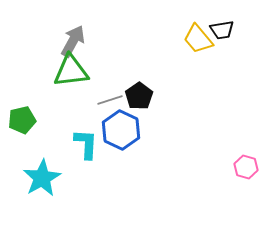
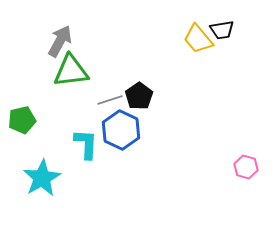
gray arrow: moved 13 px left
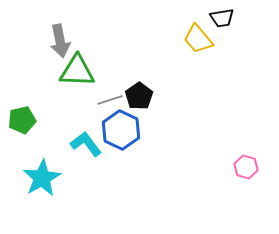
black trapezoid: moved 12 px up
gray arrow: rotated 140 degrees clockwise
green triangle: moved 6 px right; rotated 9 degrees clockwise
cyan L-shape: rotated 40 degrees counterclockwise
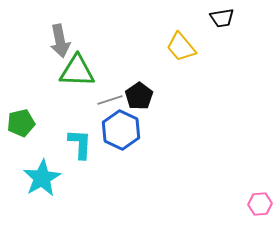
yellow trapezoid: moved 17 px left, 8 px down
green pentagon: moved 1 px left, 3 px down
cyan L-shape: moved 6 px left; rotated 40 degrees clockwise
pink hexagon: moved 14 px right, 37 px down; rotated 20 degrees counterclockwise
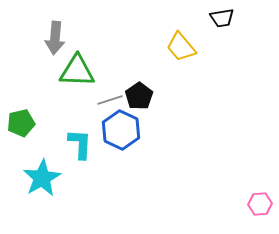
gray arrow: moved 5 px left, 3 px up; rotated 16 degrees clockwise
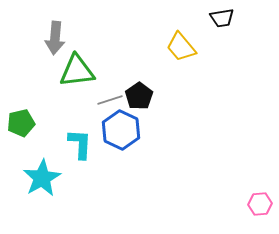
green triangle: rotated 9 degrees counterclockwise
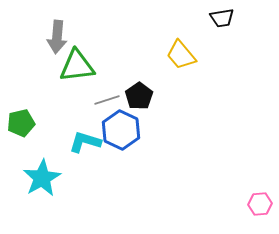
gray arrow: moved 2 px right, 1 px up
yellow trapezoid: moved 8 px down
green triangle: moved 5 px up
gray line: moved 3 px left
cyan L-shape: moved 5 px right, 2 px up; rotated 76 degrees counterclockwise
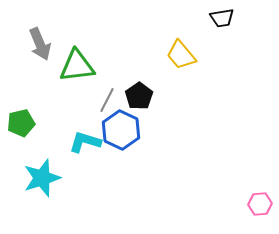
gray arrow: moved 17 px left, 7 px down; rotated 28 degrees counterclockwise
gray line: rotated 45 degrees counterclockwise
cyan star: rotated 12 degrees clockwise
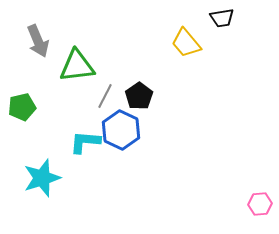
gray arrow: moved 2 px left, 3 px up
yellow trapezoid: moved 5 px right, 12 px up
gray line: moved 2 px left, 4 px up
green pentagon: moved 1 px right, 16 px up
cyan L-shape: rotated 12 degrees counterclockwise
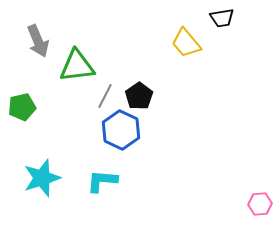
cyan L-shape: moved 17 px right, 39 px down
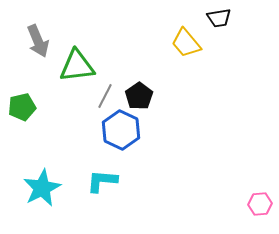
black trapezoid: moved 3 px left
cyan star: moved 10 px down; rotated 9 degrees counterclockwise
